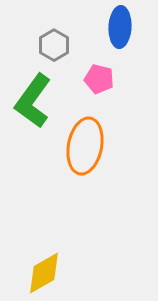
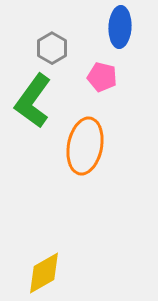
gray hexagon: moved 2 px left, 3 px down
pink pentagon: moved 3 px right, 2 px up
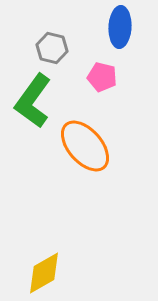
gray hexagon: rotated 16 degrees counterclockwise
orange ellipse: rotated 52 degrees counterclockwise
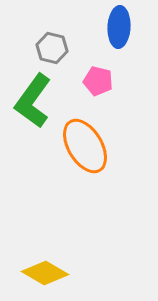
blue ellipse: moved 1 px left
pink pentagon: moved 4 px left, 4 px down
orange ellipse: rotated 10 degrees clockwise
yellow diamond: moved 1 px right; rotated 60 degrees clockwise
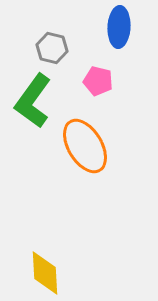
yellow diamond: rotated 57 degrees clockwise
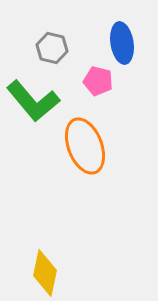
blue ellipse: moved 3 px right, 16 px down; rotated 12 degrees counterclockwise
green L-shape: rotated 76 degrees counterclockwise
orange ellipse: rotated 10 degrees clockwise
yellow diamond: rotated 15 degrees clockwise
